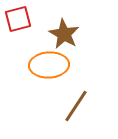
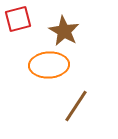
brown star: moved 3 px up
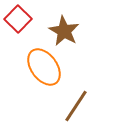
red square: rotated 32 degrees counterclockwise
orange ellipse: moved 5 px left, 2 px down; rotated 57 degrees clockwise
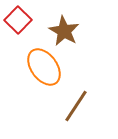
red square: moved 1 px down
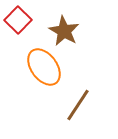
brown line: moved 2 px right, 1 px up
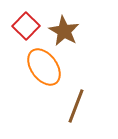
red square: moved 8 px right, 6 px down
brown line: moved 2 px left, 1 px down; rotated 12 degrees counterclockwise
